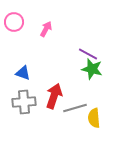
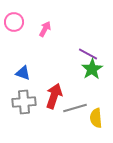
pink arrow: moved 1 px left
green star: rotated 25 degrees clockwise
yellow semicircle: moved 2 px right
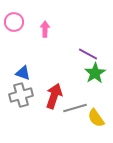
pink arrow: rotated 28 degrees counterclockwise
green star: moved 3 px right, 4 px down
gray cross: moved 3 px left, 7 px up; rotated 10 degrees counterclockwise
yellow semicircle: rotated 30 degrees counterclockwise
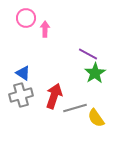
pink circle: moved 12 px right, 4 px up
blue triangle: rotated 14 degrees clockwise
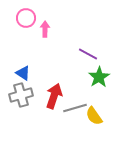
green star: moved 4 px right, 4 px down
yellow semicircle: moved 2 px left, 2 px up
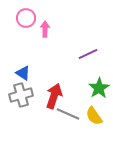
purple line: rotated 54 degrees counterclockwise
green star: moved 11 px down
gray line: moved 7 px left, 6 px down; rotated 40 degrees clockwise
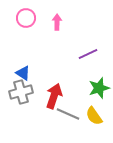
pink arrow: moved 12 px right, 7 px up
green star: rotated 15 degrees clockwise
gray cross: moved 3 px up
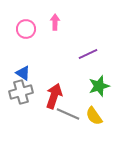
pink circle: moved 11 px down
pink arrow: moved 2 px left
green star: moved 2 px up
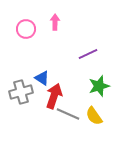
blue triangle: moved 19 px right, 5 px down
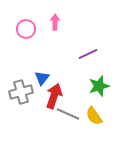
blue triangle: rotated 35 degrees clockwise
